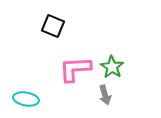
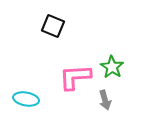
pink L-shape: moved 8 px down
gray arrow: moved 5 px down
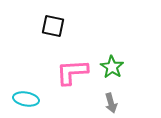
black square: rotated 10 degrees counterclockwise
pink L-shape: moved 3 px left, 5 px up
gray arrow: moved 6 px right, 3 px down
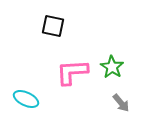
cyan ellipse: rotated 15 degrees clockwise
gray arrow: moved 10 px right; rotated 24 degrees counterclockwise
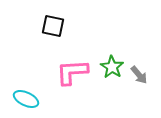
gray arrow: moved 18 px right, 28 px up
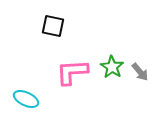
gray arrow: moved 1 px right, 3 px up
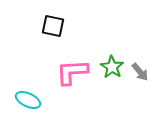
cyan ellipse: moved 2 px right, 1 px down
